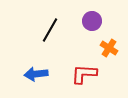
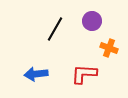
black line: moved 5 px right, 1 px up
orange cross: rotated 12 degrees counterclockwise
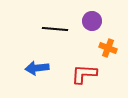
black line: rotated 65 degrees clockwise
orange cross: moved 1 px left
blue arrow: moved 1 px right, 6 px up
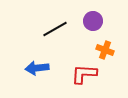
purple circle: moved 1 px right
black line: rotated 35 degrees counterclockwise
orange cross: moved 3 px left, 2 px down
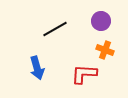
purple circle: moved 8 px right
blue arrow: rotated 100 degrees counterclockwise
